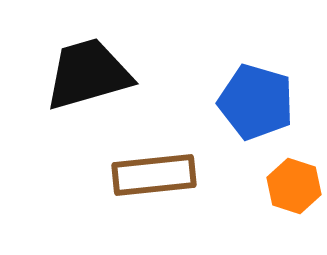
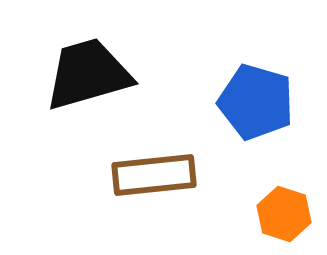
orange hexagon: moved 10 px left, 28 px down
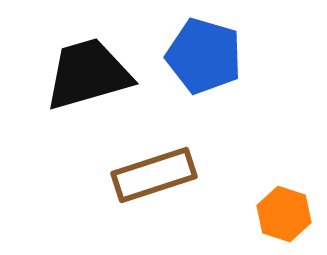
blue pentagon: moved 52 px left, 46 px up
brown rectangle: rotated 12 degrees counterclockwise
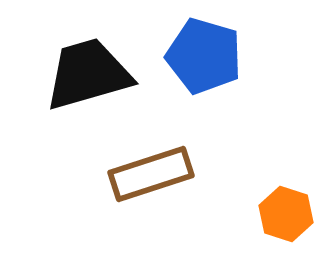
brown rectangle: moved 3 px left, 1 px up
orange hexagon: moved 2 px right
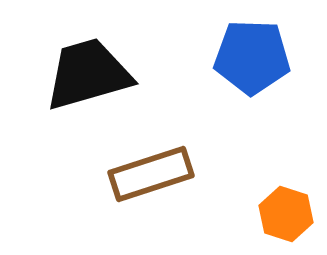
blue pentagon: moved 48 px right, 1 px down; rotated 14 degrees counterclockwise
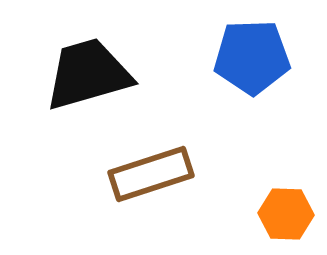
blue pentagon: rotated 4 degrees counterclockwise
orange hexagon: rotated 16 degrees counterclockwise
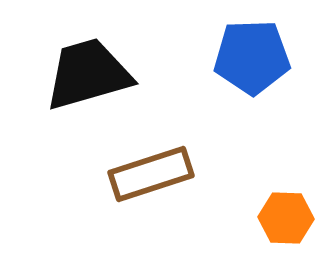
orange hexagon: moved 4 px down
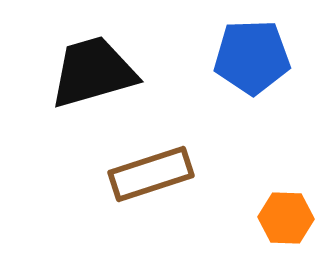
black trapezoid: moved 5 px right, 2 px up
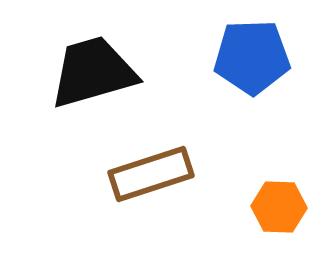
orange hexagon: moved 7 px left, 11 px up
